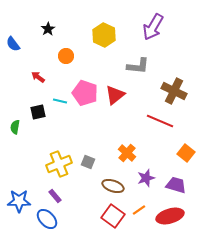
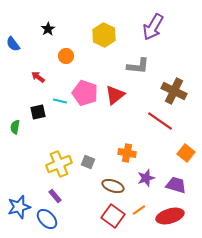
red line: rotated 12 degrees clockwise
orange cross: rotated 30 degrees counterclockwise
blue star: moved 6 px down; rotated 15 degrees counterclockwise
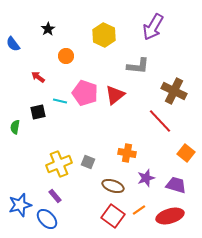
red line: rotated 12 degrees clockwise
blue star: moved 1 px right, 2 px up
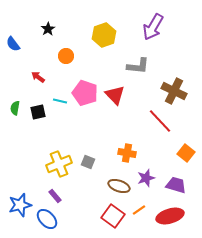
yellow hexagon: rotated 15 degrees clockwise
red triangle: rotated 35 degrees counterclockwise
green semicircle: moved 19 px up
brown ellipse: moved 6 px right
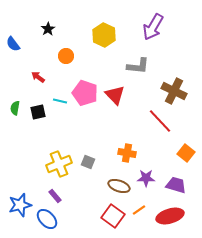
yellow hexagon: rotated 15 degrees counterclockwise
purple star: rotated 18 degrees clockwise
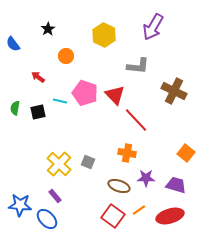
red line: moved 24 px left, 1 px up
yellow cross: rotated 25 degrees counterclockwise
blue star: rotated 20 degrees clockwise
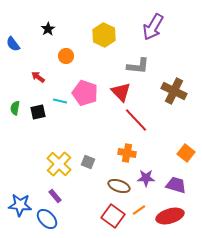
red triangle: moved 6 px right, 3 px up
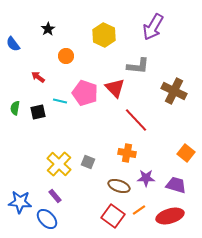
red triangle: moved 6 px left, 4 px up
blue star: moved 3 px up
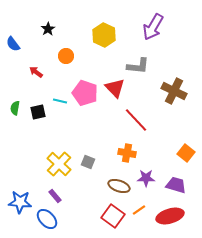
red arrow: moved 2 px left, 5 px up
